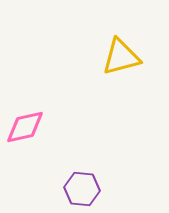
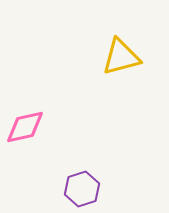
purple hexagon: rotated 24 degrees counterclockwise
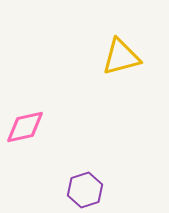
purple hexagon: moved 3 px right, 1 px down
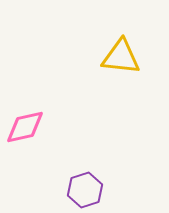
yellow triangle: rotated 21 degrees clockwise
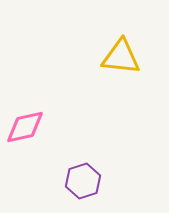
purple hexagon: moved 2 px left, 9 px up
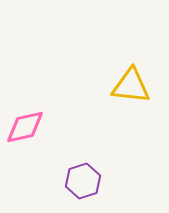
yellow triangle: moved 10 px right, 29 px down
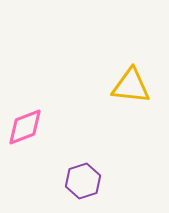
pink diamond: rotated 9 degrees counterclockwise
